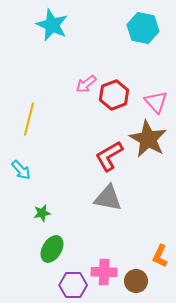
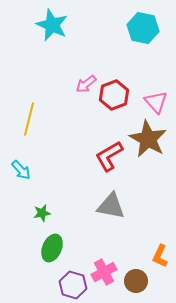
gray triangle: moved 3 px right, 8 px down
green ellipse: moved 1 px up; rotated 8 degrees counterclockwise
pink cross: rotated 30 degrees counterclockwise
purple hexagon: rotated 16 degrees clockwise
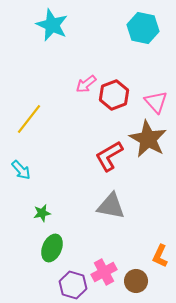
yellow line: rotated 24 degrees clockwise
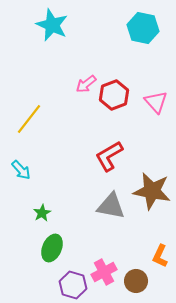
brown star: moved 4 px right, 52 px down; rotated 18 degrees counterclockwise
green star: rotated 18 degrees counterclockwise
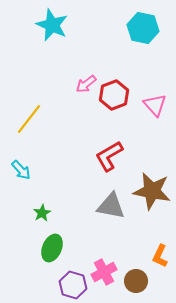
pink triangle: moved 1 px left, 3 px down
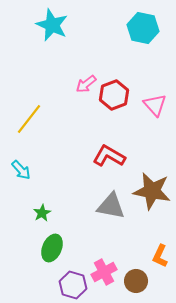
red L-shape: rotated 60 degrees clockwise
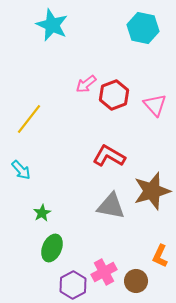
brown star: rotated 27 degrees counterclockwise
purple hexagon: rotated 16 degrees clockwise
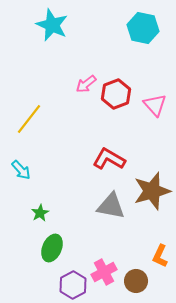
red hexagon: moved 2 px right, 1 px up
red L-shape: moved 3 px down
green star: moved 2 px left
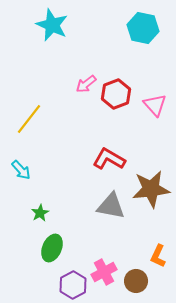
brown star: moved 1 px left, 2 px up; rotated 9 degrees clockwise
orange L-shape: moved 2 px left
